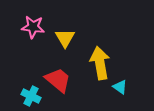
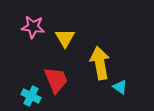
red trapezoid: moved 2 px left; rotated 28 degrees clockwise
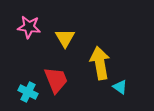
pink star: moved 4 px left
cyan cross: moved 3 px left, 4 px up
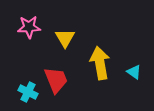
pink star: rotated 10 degrees counterclockwise
cyan triangle: moved 14 px right, 15 px up
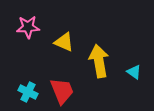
pink star: moved 1 px left
yellow triangle: moved 1 px left, 4 px down; rotated 35 degrees counterclockwise
yellow arrow: moved 1 px left, 2 px up
red trapezoid: moved 6 px right, 11 px down
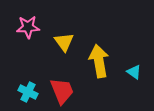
yellow triangle: rotated 30 degrees clockwise
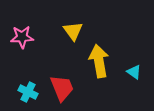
pink star: moved 6 px left, 10 px down
yellow triangle: moved 9 px right, 11 px up
red trapezoid: moved 3 px up
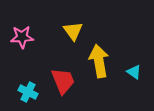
red trapezoid: moved 1 px right, 7 px up
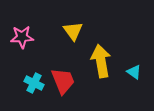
yellow arrow: moved 2 px right
cyan cross: moved 6 px right, 9 px up
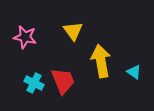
pink star: moved 3 px right; rotated 15 degrees clockwise
